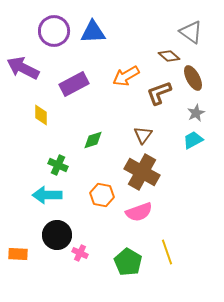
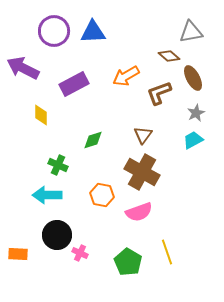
gray triangle: rotated 45 degrees counterclockwise
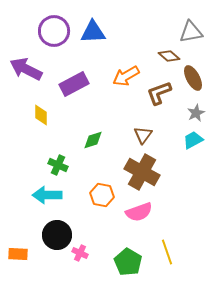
purple arrow: moved 3 px right, 1 px down
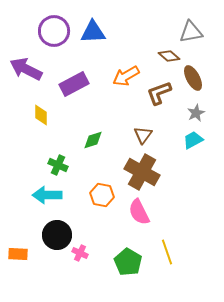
pink semicircle: rotated 84 degrees clockwise
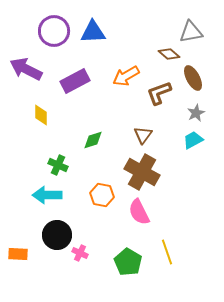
brown diamond: moved 2 px up
purple rectangle: moved 1 px right, 3 px up
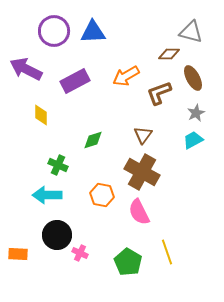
gray triangle: rotated 25 degrees clockwise
brown diamond: rotated 40 degrees counterclockwise
